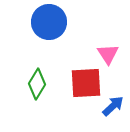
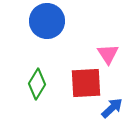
blue circle: moved 2 px left, 1 px up
blue arrow: moved 1 px left, 2 px down
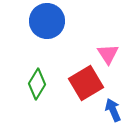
red square: rotated 28 degrees counterclockwise
blue arrow: moved 1 px right, 2 px down; rotated 70 degrees counterclockwise
